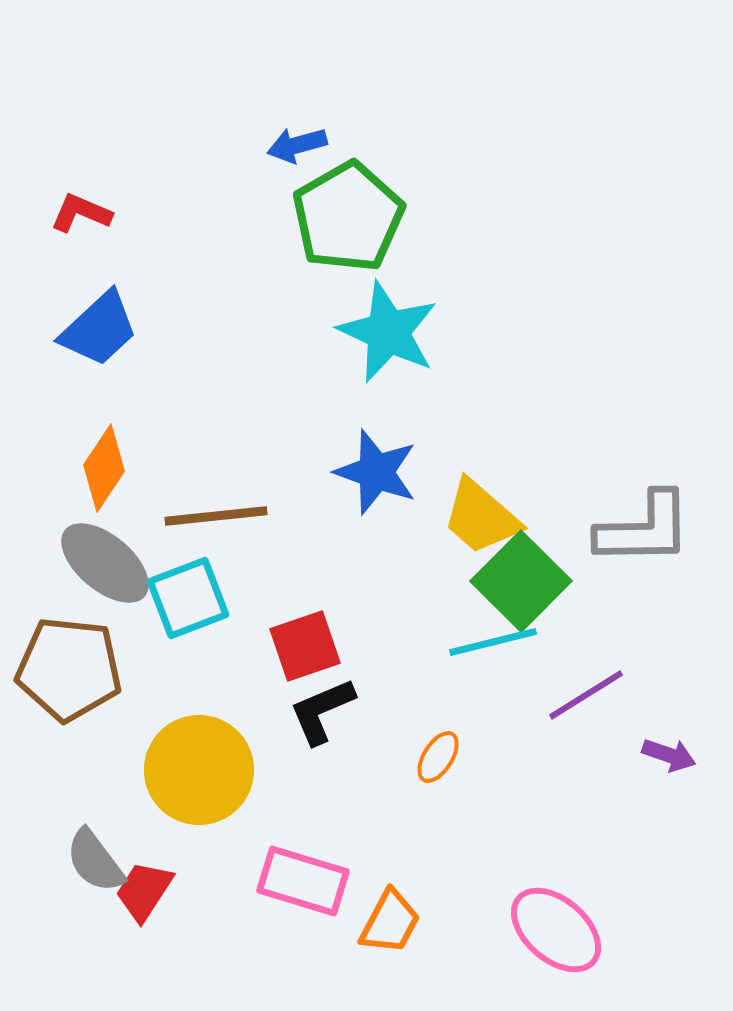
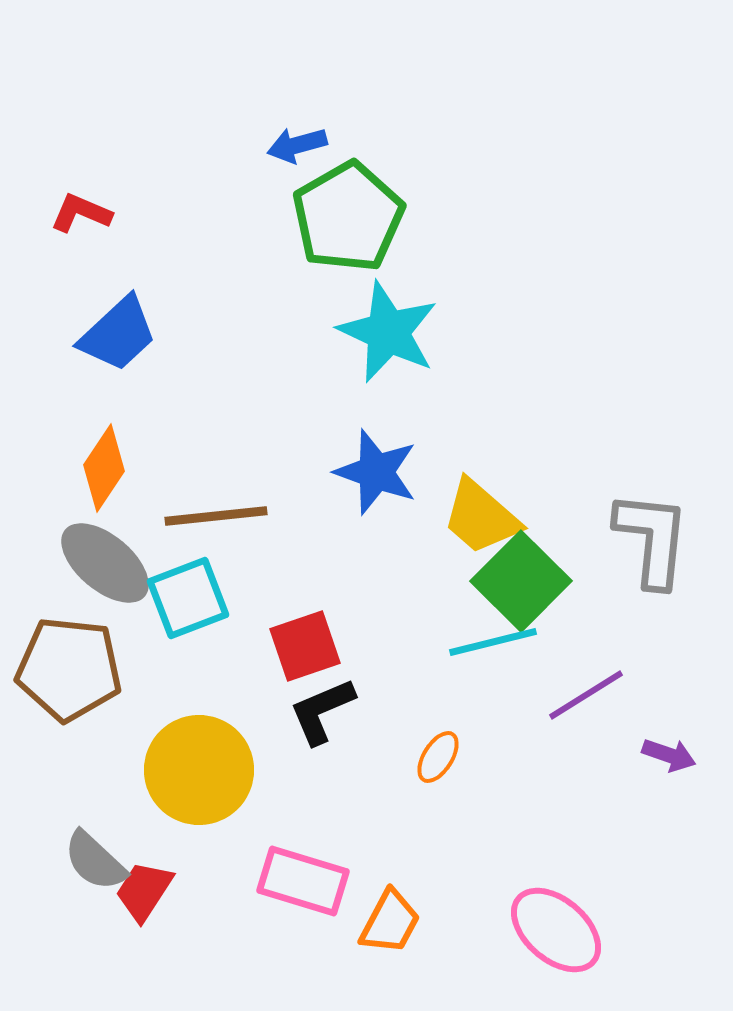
blue trapezoid: moved 19 px right, 5 px down
gray L-shape: moved 8 px right, 10 px down; rotated 83 degrees counterclockwise
gray semicircle: rotated 10 degrees counterclockwise
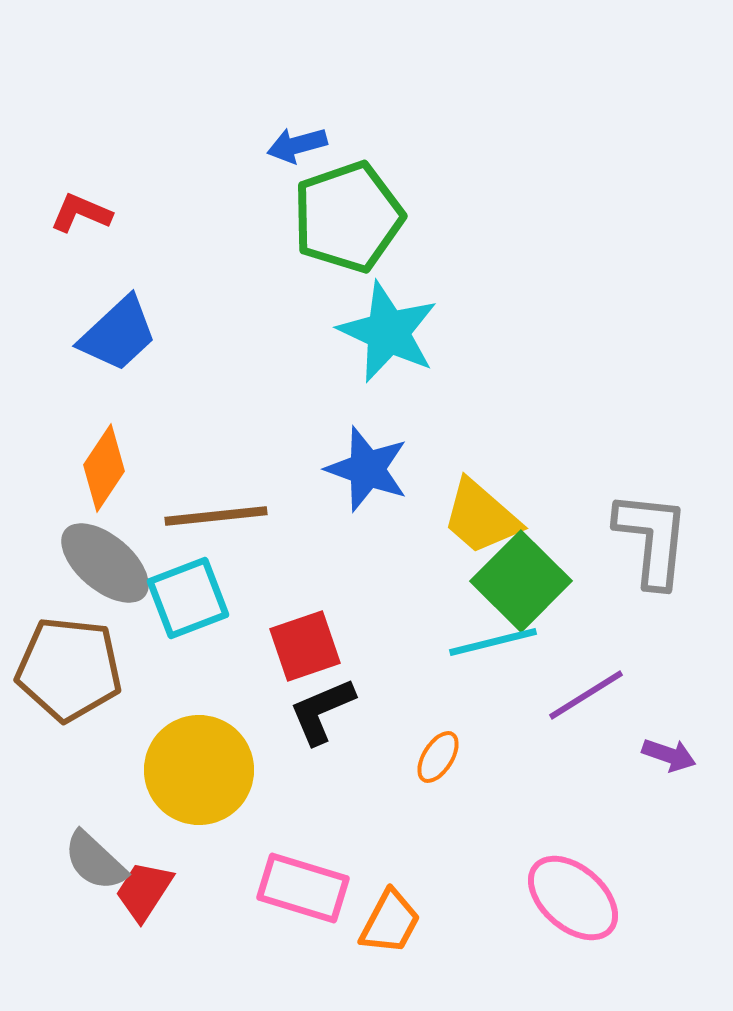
green pentagon: rotated 11 degrees clockwise
blue star: moved 9 px left, 3 px up
pink rectangle: moved 7 px down
pink ellipse: moved 17 px right, 32 px up
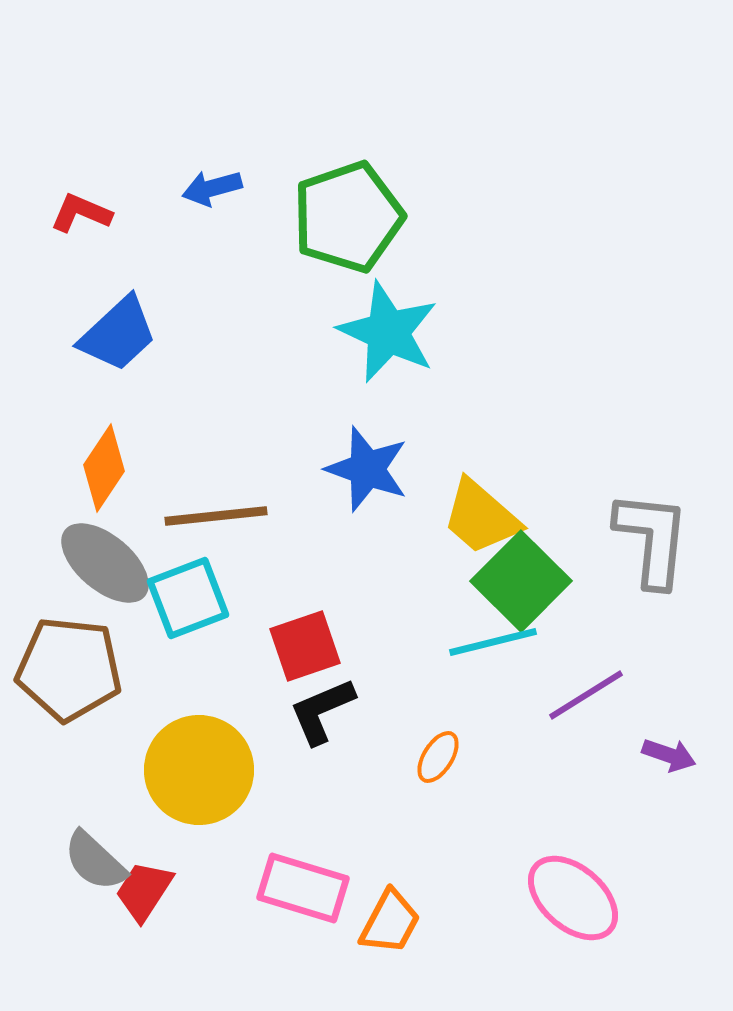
blue arrow: moved 85 px left, 43 px down
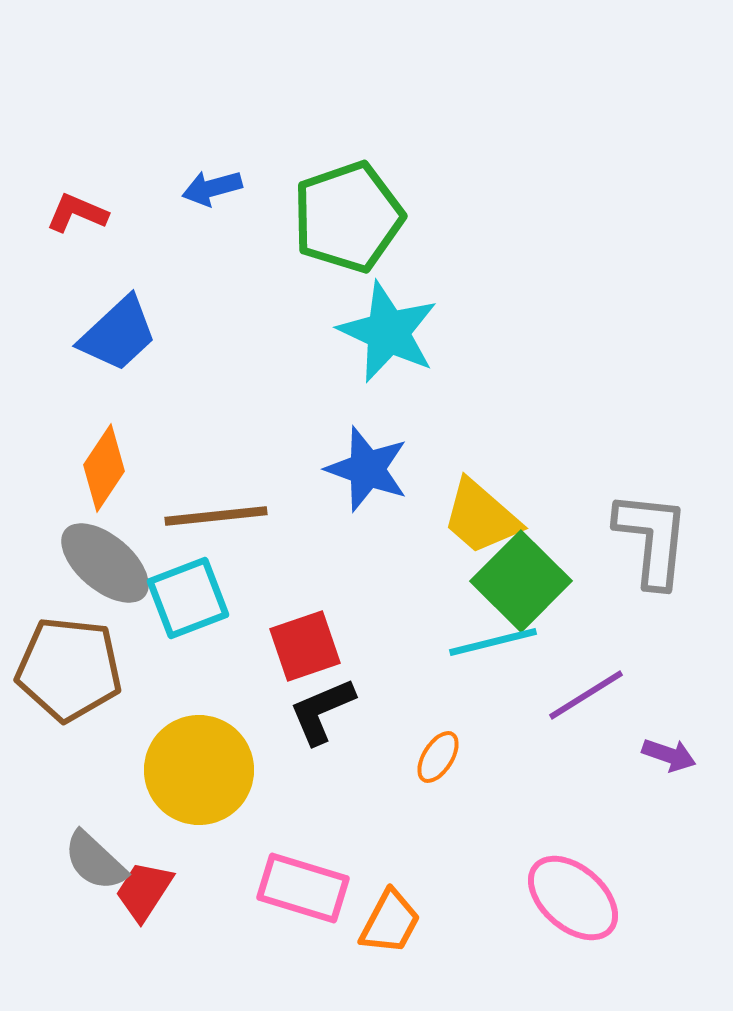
red L-shape: moved 4 px left
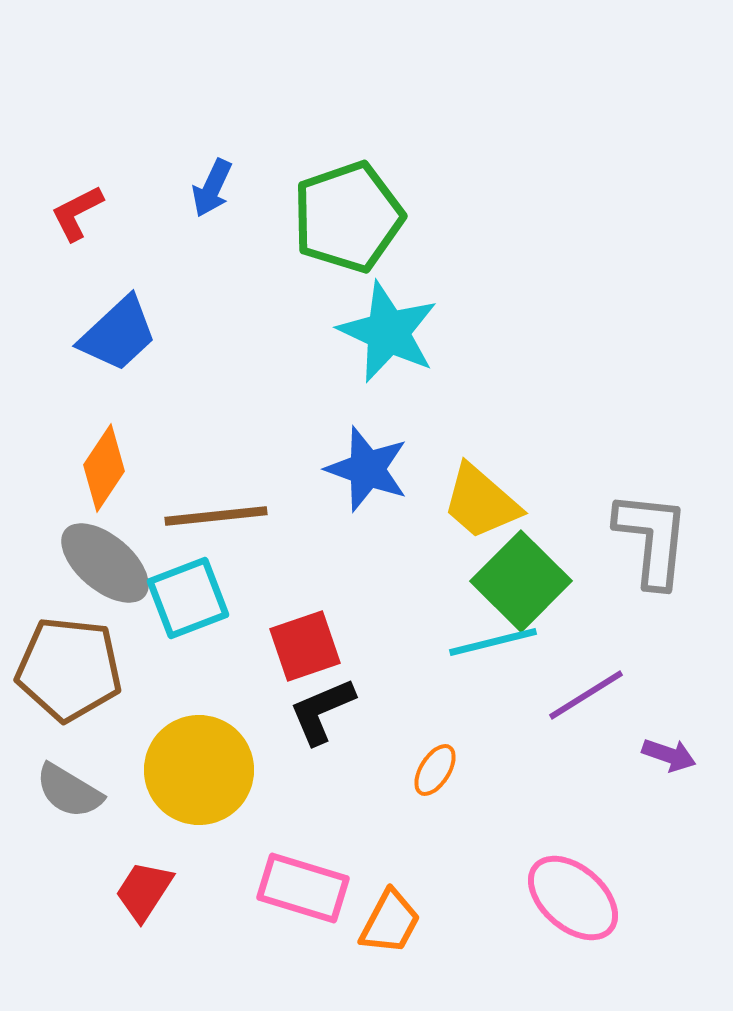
blue arrow: rotated 50 degrees counterclockwise
red L-shape: rotated 50 degrees counterclockwise
yellow trapezoid: moved 15 px up
orange ellipse: moved 3 px left, 13 px down
gray semicircle: moved 26 px left, 70 px up; rotated 12 degrees counterclockwise
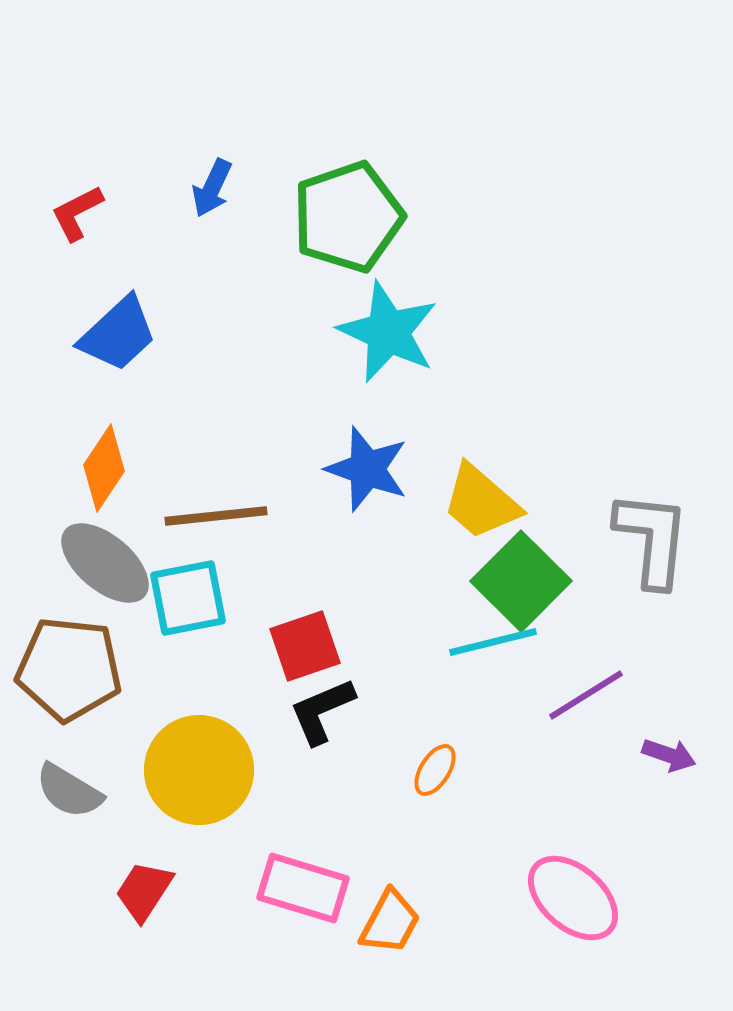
cyan square: rotated 10 degrees clockwise
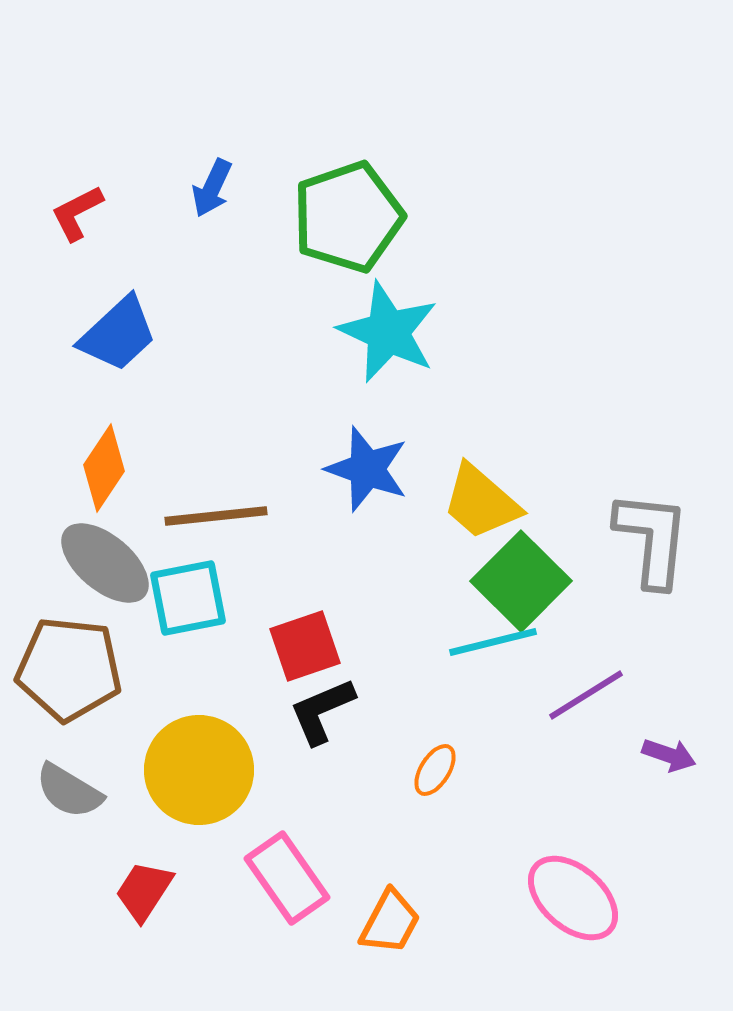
pink rectangle: moved 16 px left, 10 px up; rotated 38 degrees clockwise
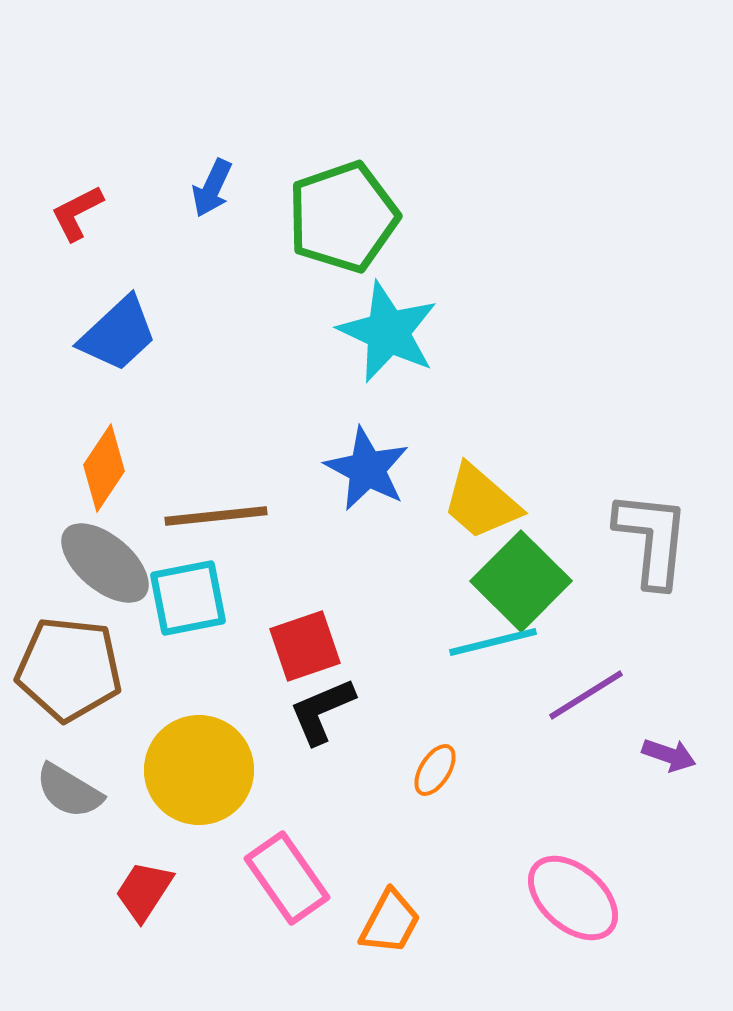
green pentagon: moved 5 px left
blue star: rotated 8 degrees clockwise
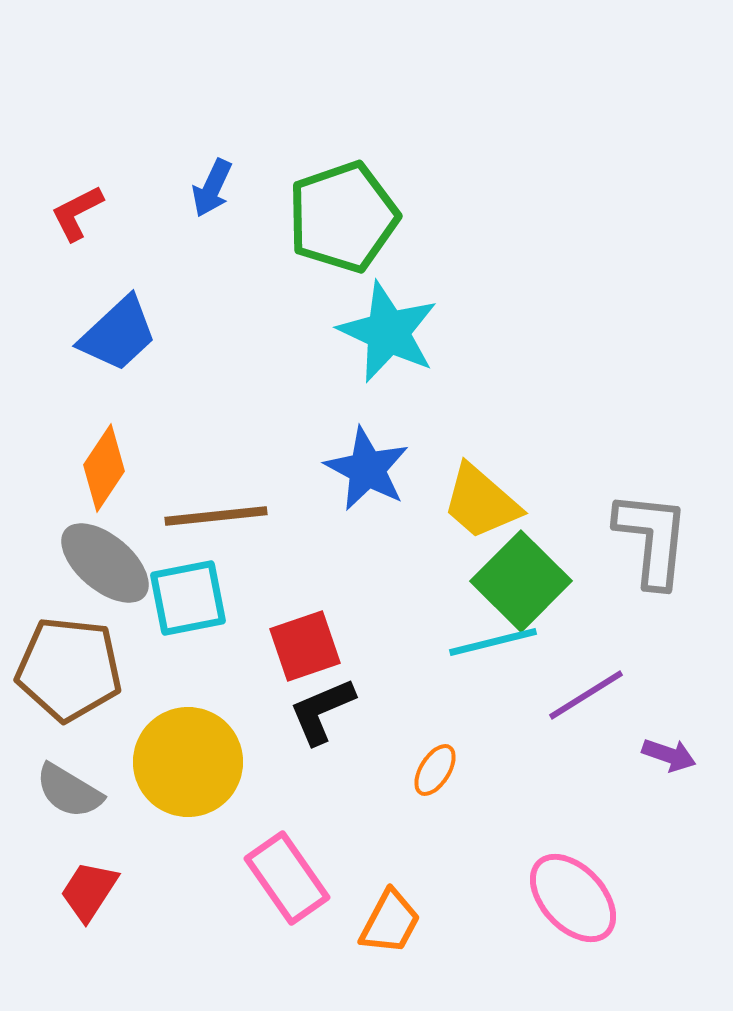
yellow circle: moved 11 px left, 8 px up
red trapezoid: moved 55 px left
pink ellipse: rotated 6 degrees clockwise
